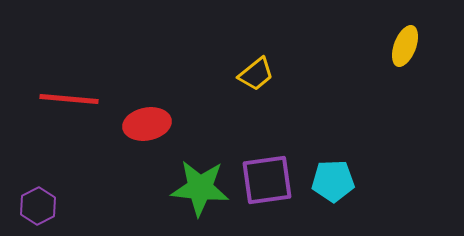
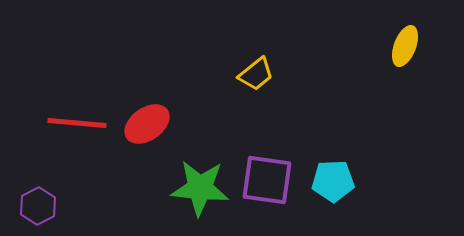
red line: moved 8 px right, 24 px down
red ellipse: rotated 24 degrees counterclockwise
purple square: rotated 16 degrees clockwise
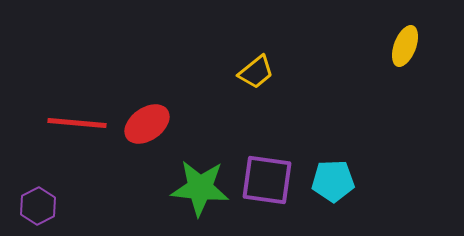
yellow trapezoid: moved 2 px up
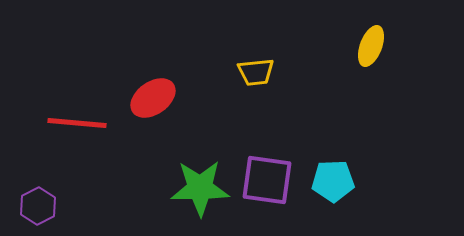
yellow ellipse: moved 34 px left
yellow trapezoid: rotated 33 degrees clockwise
red ellipse: moved 6 px right, 26 px up
green star: rotated 6 degrees counterclockwise
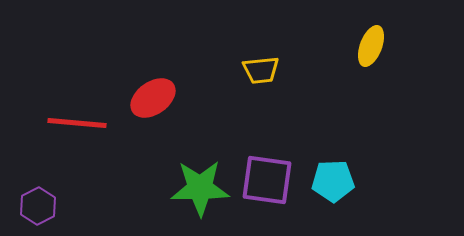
yellow trapezoid: moved 5 px right, 2 px up
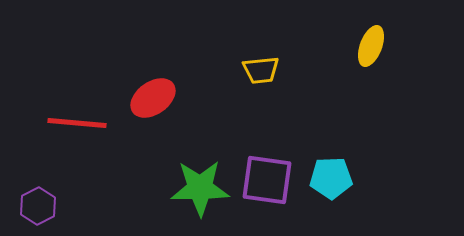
cyan pentagon: moved 2 px left, 3 px up
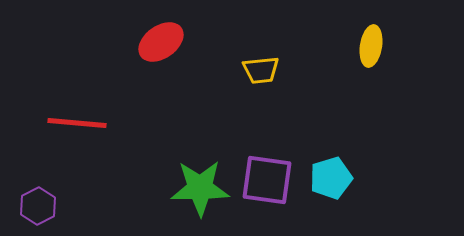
yellow ellipse: rotated 12 degrees counterclockwise
red ellipse: moved 8 px right, 56 px up
cyan pentagon: rotated 15 degrees counterclockwise
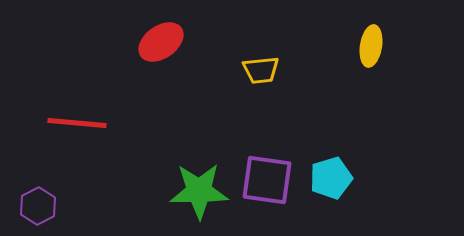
green star: moved 1 px left, 3 px down
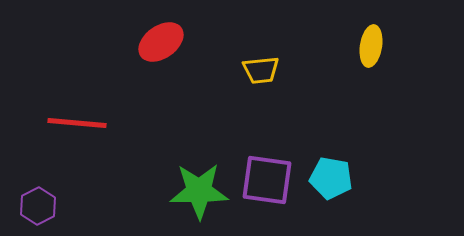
cyan pentagon: rotated 27 degrees clockwise
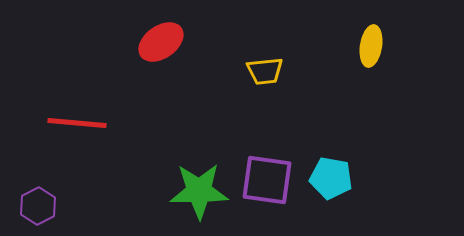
yellow trapezoid: moved 4 px right, 1 px down
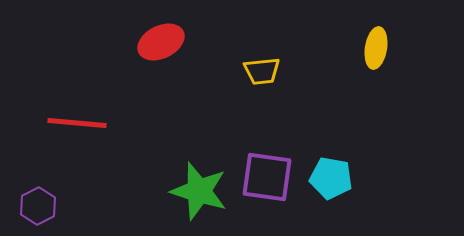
red ellipse: rotated 9 degrees clockwise
yellow ellipse: moved 5 px right, 2 px down
yellow trapezoid: moved 3 px left
purple square: moved 3 px up
green star: rotated 18 degrees clockwise
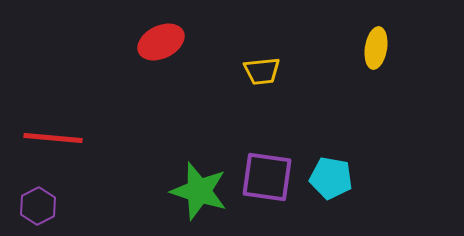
red line: moved 24 px left, 15 px down
